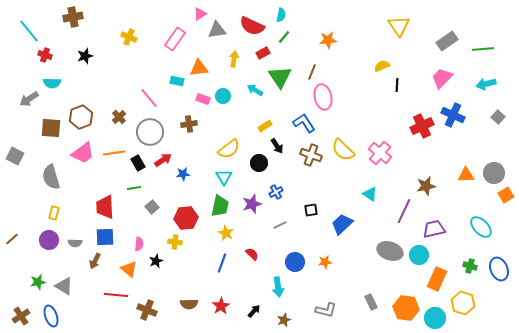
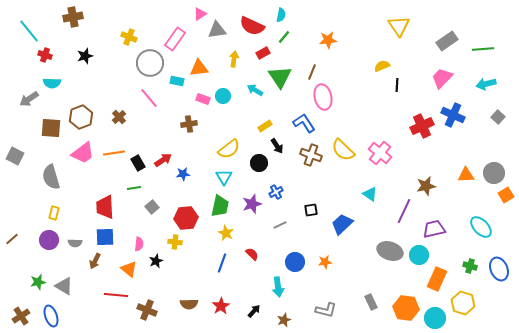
gray circle at (150, 132): moved 69 px up
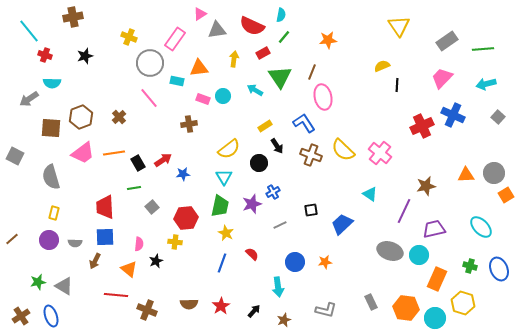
blue cross at (276, 192): moved 3 px left
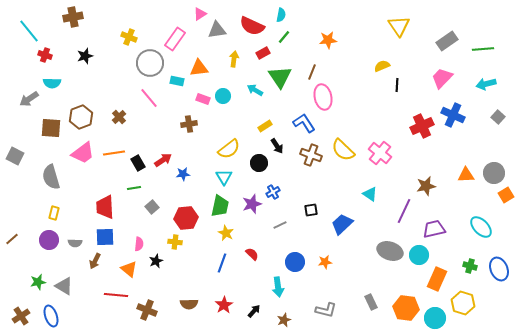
red star at (221, 306): moved 3 px right, 1 px up
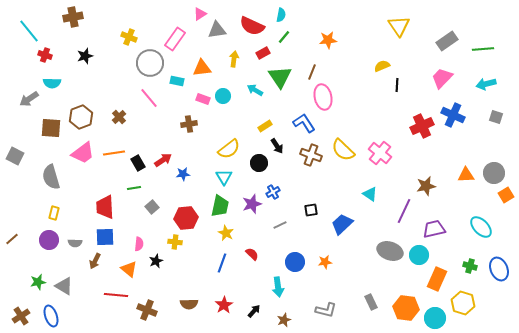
orange triangle at (199, 68): moved 3 px right
gray square at (498, 117): moved 2 px left; rotated 24 degrees counterclockwise
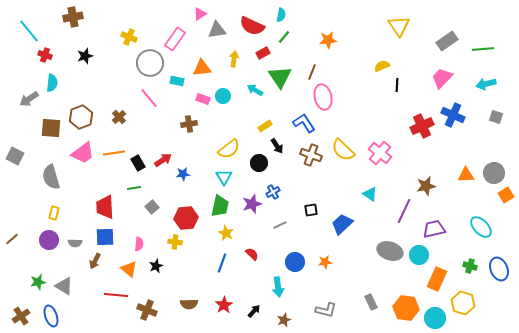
cyan semicircle at (52, 83): rotated 84 degrees counterclockwise
black star at (156, 261): moved 5 px down
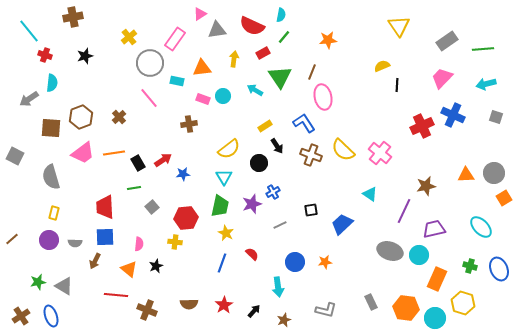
yellow cross at (129, 37): rotated 28 degrees clockwise
orange square at (506, 195): moved 2 px left, 3 px down
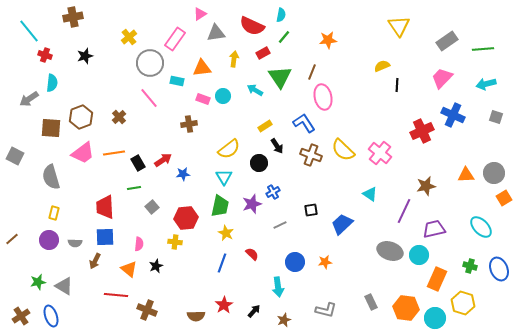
gray triangle at (217, 30): moved 1 px left, 3 px down
red cross at (422, 126): moved 5 px down
brown semicircle at (189, 304): moved 7 px right, 12 px down
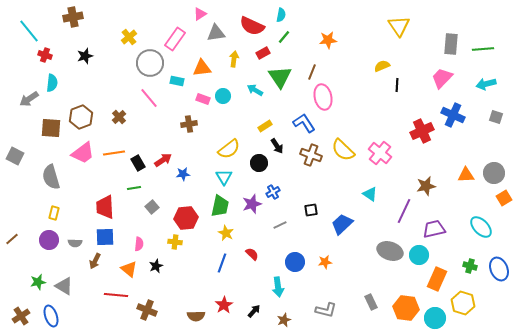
gray rectangle at (447, 41): moved 4 px right, 3 px down; rotated 50 degrees counterclockwise
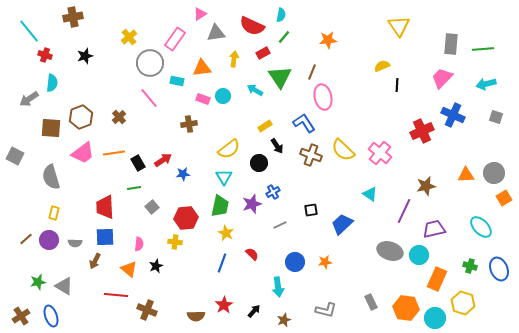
brown line at (12, 239): moved 14 px right
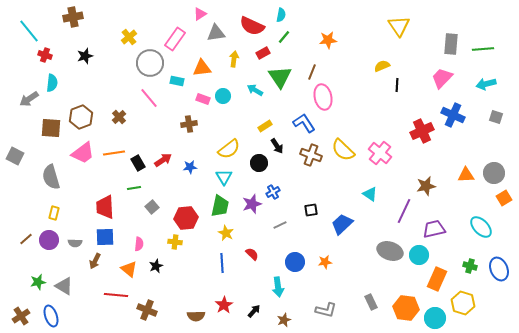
blue star at (183, 174): moved 7 px right, 7 px up
blue line at (222, 263): rotated 24 degrees counterclockwise
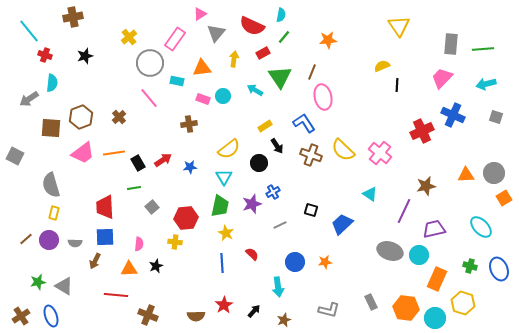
gray triangle at (216, 33): rotated 42 degrees counterclockwise
gray semicircle at (51, 177): moved 8 px down
black square at (311, 210): rotated 24 degrees clockwise
orange triangle at (129, 269): rotated 42 degrees counterclockwise
brown cross at (147, 310): moved 1 px right, 5 px down
gray L-shape at (326, 310): moved 3 px right
